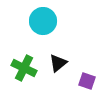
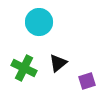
cyan circle: moved 4 px left, 1 px down
purple square: rotated 36 degrees counterclockwise
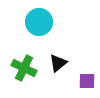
purple square: rotated 18 degrees clockwise
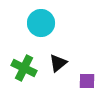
cyan circle: moved 2 px right, 1 px down
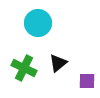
cyan circle: moved 3 px left
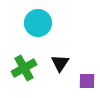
black triangle: moved 2 px right; rotated 18 degrees counterclockwise
green cross: rotated 35 degrees clockwise
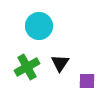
cyan circle: moved 1 px right, 3 px down
green cross: moved 3 px right, 1 px up
